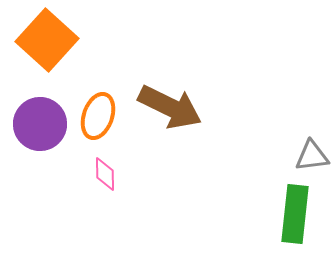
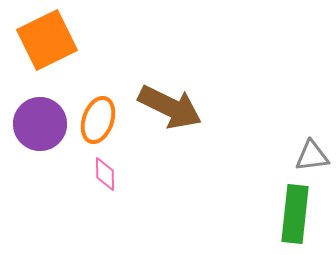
orange square: rotated 22 degrees clockwise
orange ellipse: moved 4 px down
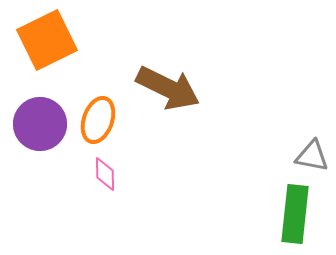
brown arrow: moved 2 px left, 19 px up
gray triangle: rotated 18 degrees clockwise
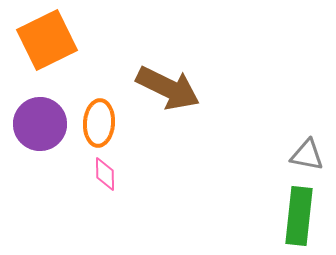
orange ellipse: moved 1 px right, 3 px down; rotated 15 degrees counterclockwise
gray triangle: moved 5 px left, 1 px up
green rectangle: moved 4 px right, 2 px down
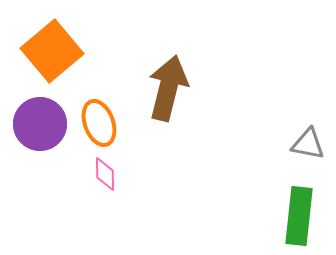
orange square: moved 5 px right, 11 px down; rotated 14 degrees counterclockwise
brown arrow: rotated 102 degrees counterclockwise
orange ellipse: rotated 24 degrees counterclockwise
gray triangle: moved 1 px right, 11 px up
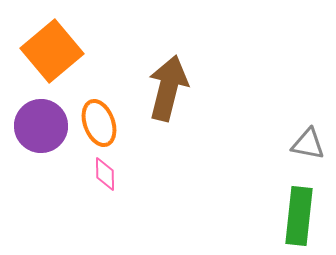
purple circle: moved 1 px right, 2 px down
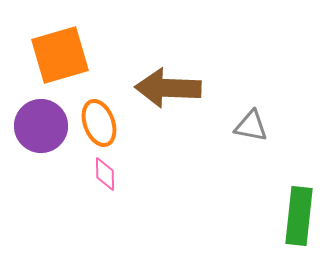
orange square: moved 8 px right, 4 px down; rotated 24 degrees clockwise
brown arrow: rotated 102 degrees counterclockwise
gray triangle: moved 57 px left, 18 px up
